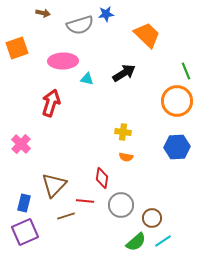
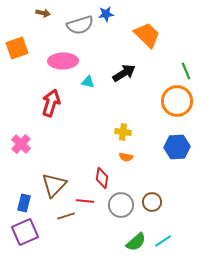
cyan triangle: moved 1 px right, 3 px down
brown circle: moved 16 px up
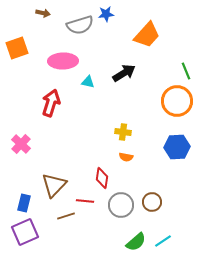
orange trapezoid: rotated 88 degrees clockwise
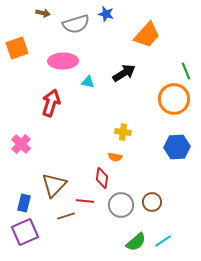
blue star: rotated 21 degrees clockwise
gray semicircle: moved 4 px left, 1 px up
orange circle: moved 3 px left, 2 px up
orange semicircle: moved 11 px left
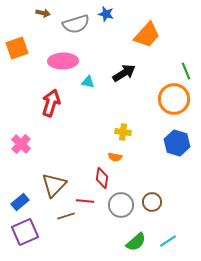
blue hexagon: moved 4 px up; rotated 20 degrees clockwise
blue rectangle: moved 4 px left, 1 px up; rotated 36 degrees clockwise
cyan line: moved 5 px right
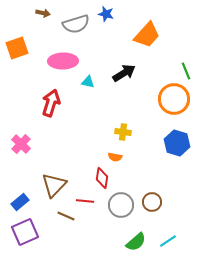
brown line: rotated 42 degrees clockwise
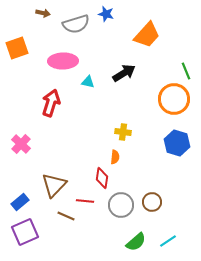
orange semicircle: rotated 96 degrees counterclockwise
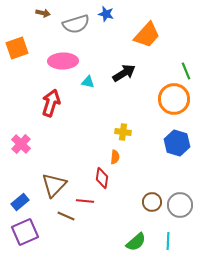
gray circle: moved 59 px right
cyan line: rotated 54 degrees counterclockwise
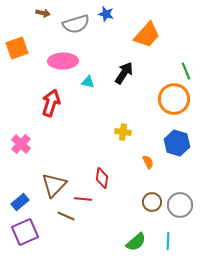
black arrow: rotated 25 degrees counterclockwise
orange semicircle: moved 33 px right, 5 px down; rotated 32 degrees counterclockwise
red line: moved 2 px left, 2 px up
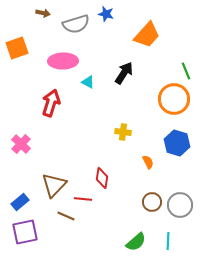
cyan triangle: rotated 16 degrees clockwise
purple square: rotated 12 degrees clockwise
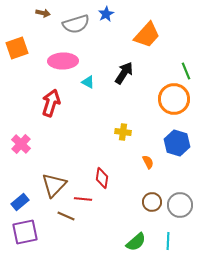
blue star: rotated 28 degrees clockwise
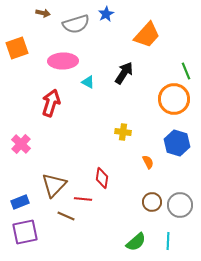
blue rectangle: rotated 18 degrees clockwise
